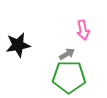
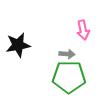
gray arrow: rotated 35 degrees clockwise
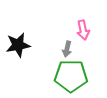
gray arrow: moved 5 px up; rotated 98 degrees clockwise
green pentagon: moved 2 px right, 1 px up
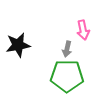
green pentagon: moved 4 px left
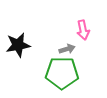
gray arrow: rotated 119 degrees counterclockwise
green pentagon: moved 5 px left, 3 px up
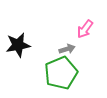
pink arrow: moved 2 px right, 1 px up; rotated 48 degrees clockwise
green pentagon: moved 1 px left; rotated 24 degrees counterclockwise
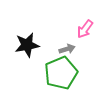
black star: moved 9 px right
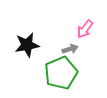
gray arrow: moved 3 px right
